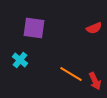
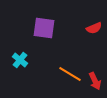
purple square: moved 10 px right
orange line: moved 1 px left
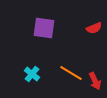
cyan cross: moved 12 px right, 14 px down
orange line: moved 1 px right, 1 px up
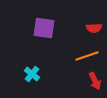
red semicircle: rotated 21 degrees clockwise
orange line: moved 16 px right, 17 px up; rotated 50 degrees counterclockwise
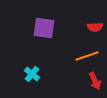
red semicircle: moved 1 px right, 1 px up
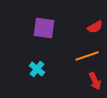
red semicircle: rotated 28 degrees counterclockwise
cyan cross: moved 5 px right, 5 px up
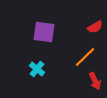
purple square: moved 4 px down
orange line: moved 2 px left, 1 px down; rotated 25 degrees counterclockwise
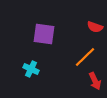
red semicircle: rotated 49 degrees clockwise
purple square: moved 2 px down
cyan cross: moved 6 px left; rotated 14 degrees counterclockwise
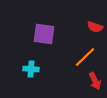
cyan cross: rotated 21 degrees counterclockwise
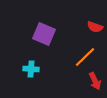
purple square: rotated 15 degrees clockwise
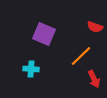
orange line: moved 4 px left, 1 px up
red arrow: moved 1 px left, 2 px up
